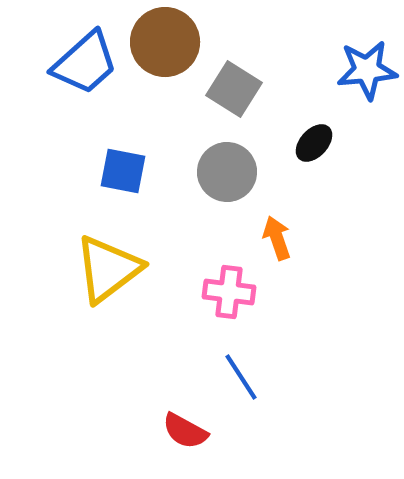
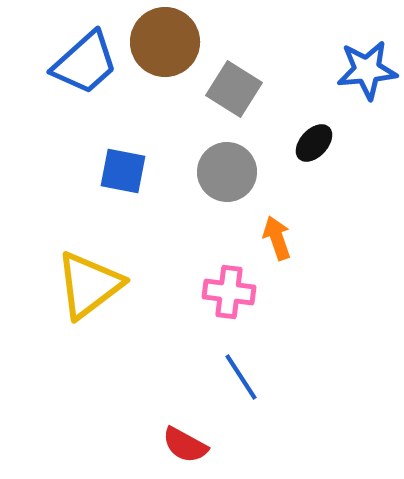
yellow triangle: moved 19 px left, 16 px down
red semicircle: moved 14 px down
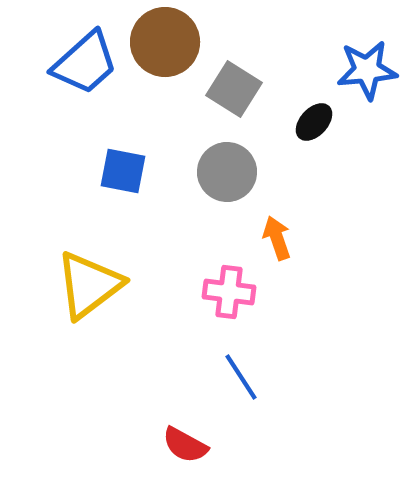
black ellipse: moved 21 px up
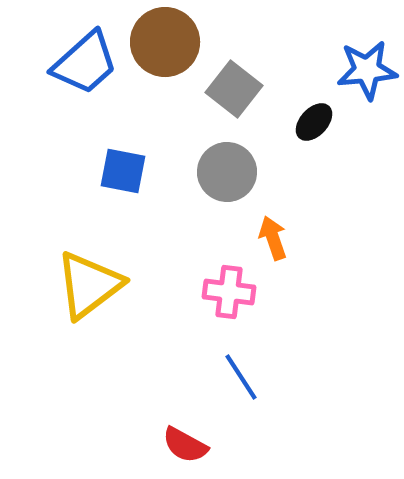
gray square: rotated 6 degrees clockwise
orange arrow: moved 4 px left
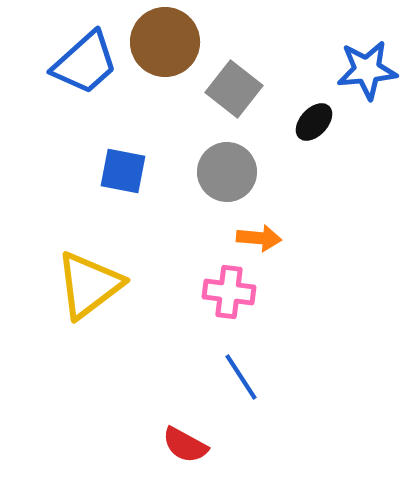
orange arrow: moved 14 px left; rotated 114 degrees clockwise
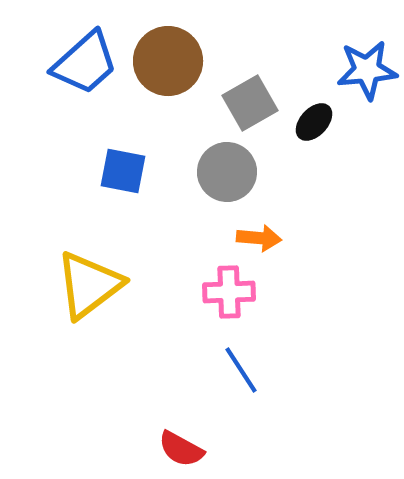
brown circle: moved 3 px right, 19 px down
gray square: moved 16 px right, 14 px down; rotated 22 degrees clockwise
pink cross: rotated 9 degrees counterclockwise
blue line: moved 7 px up
red semicircle: moved 4 px left, 4 px down
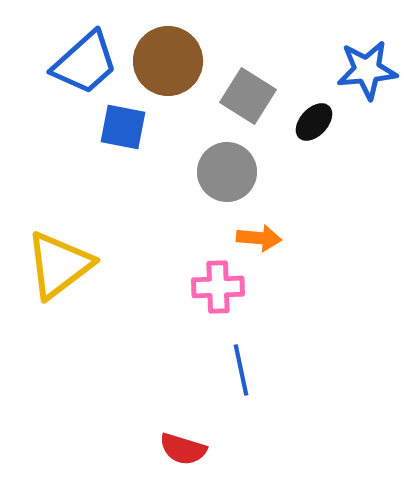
gray square: moved 2 px left, 7 px up; rotated 28 degrees counterclockwise
blue square: moved 44 px up
yellow triangle: moved 30 px left, 20 px up
pink cross: moved 11 px left, 5 px up
blue line: rotated 21 degrees clockwise
red semicircle: moved 2 px right; rotated 12 degrees counterclockwise
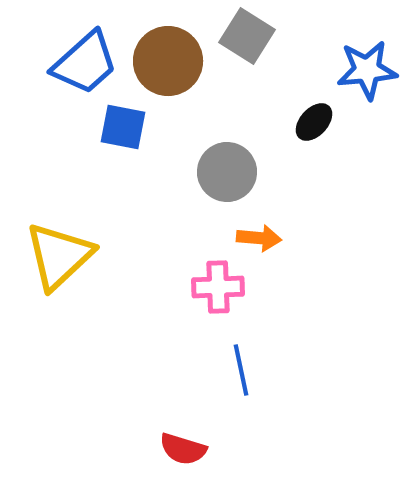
gray square: moved 1 px left, 60 px up
yellow triangle: moved 9 px up; rotated 6 degrees counterclockwise
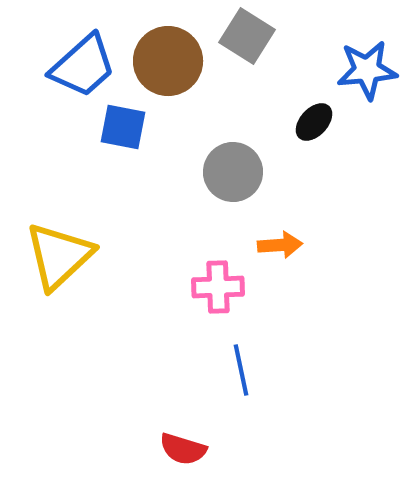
blue trapezoid: moved 2 px left, 3 px down
gray circle: moved 6 px right
orange arrow: moved 21 px right, 7 px down; rotated 9 degrees counterclockwise
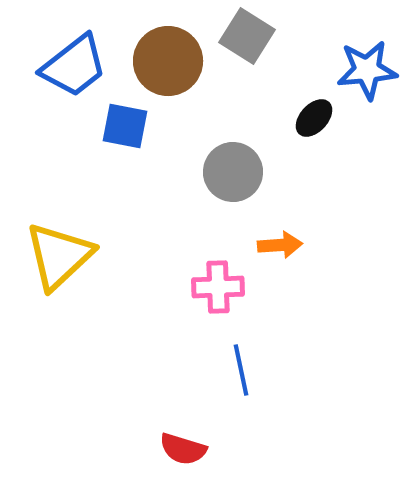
blue trapezoid: moved 9 px left; rotated 4 degrees clockwise
black ellipse: moved 4 px up
blue square: moved 2 px right, 1 px up
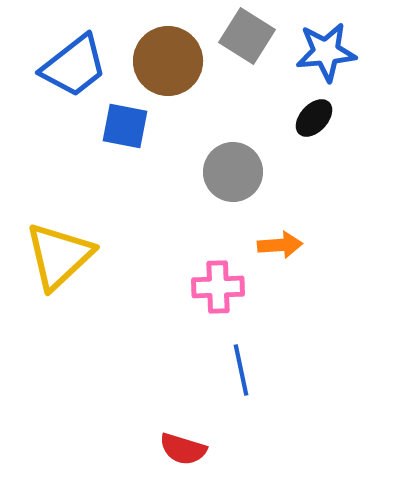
blue star: moved 41 px left, 18 px up
